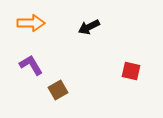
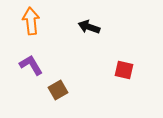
orange arrow: moved 2 px up; rotated 96 degrees counterclockwise
black arrow: rotated 45 degrees clockwise
red square: moved 7 px left, 1 px up
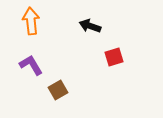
black arrow: moved 1 px right, 1 px up
red square: moved 10 px left, 13 px up; rotated 30 degrees counterclockwise
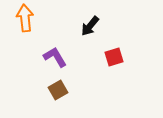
orange arrow: moved 6 px left, 3 px up
black arrow: rotated 70 degrees counterclockwise
purple L-shape: moved 24 px right, 8 px up
